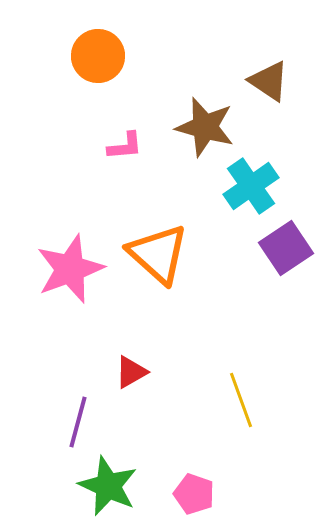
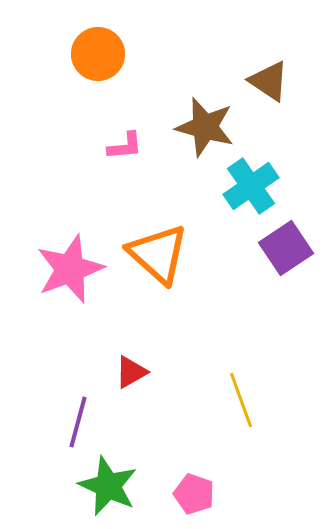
orange circle: moved 2 px up
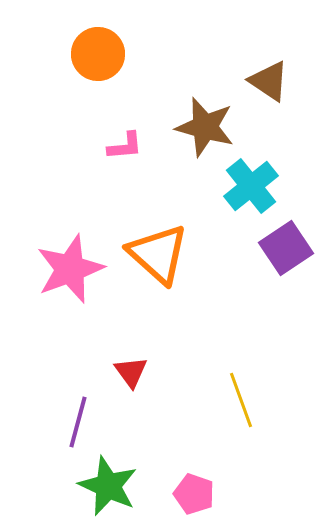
cyan cross: rotated 4 degrees counterclockwise
red triangle: rotated 36 degrees counterclockwise
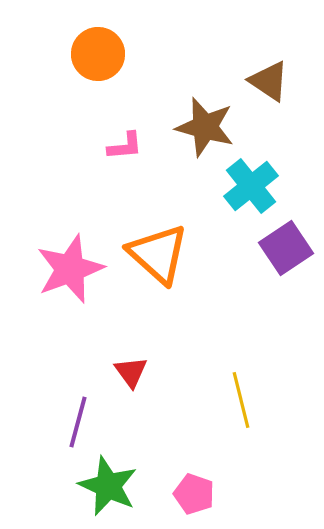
yellow line: rotated 6 degrees clockwise
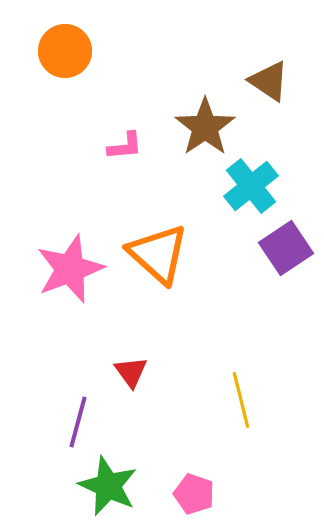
orange circle: moved 33 px left, 3 px up
brown star: rotated 22 degrees clockwise
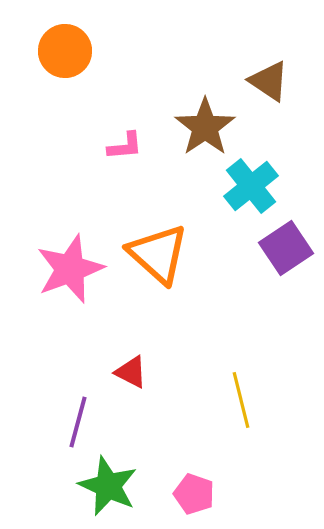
red triangle: rotated 27 degrees counterclockwise
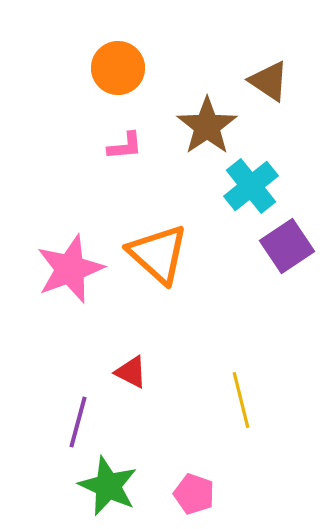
orange circle: moved 53 px right, 17 px down
brown star: moved 2 px right, 1 px up
purple square: moved 1 px right, 2 px up
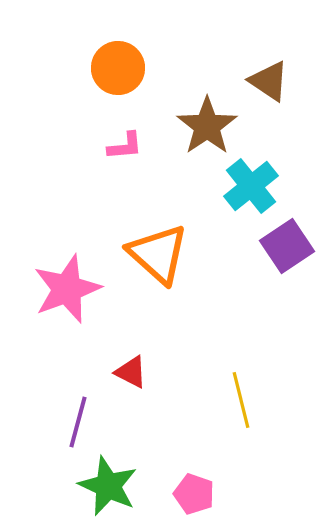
pink star: moved 3 px left, 20 px down
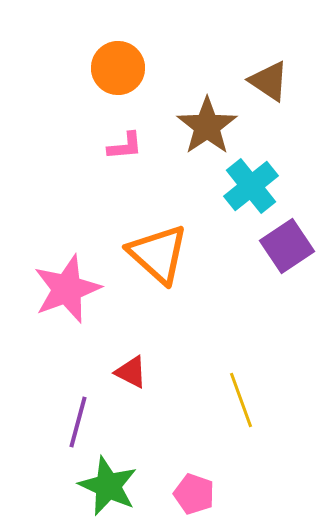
yellow line: rotated 6 degrees counterclockwise
